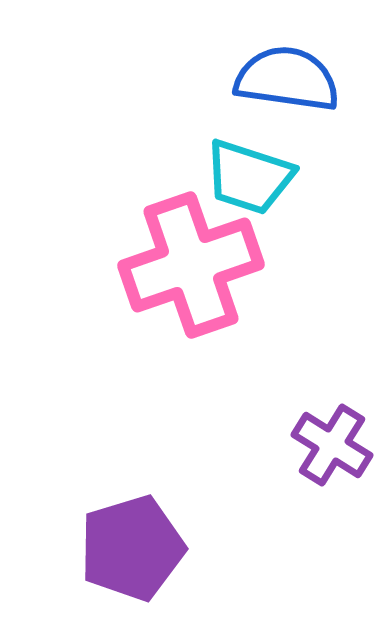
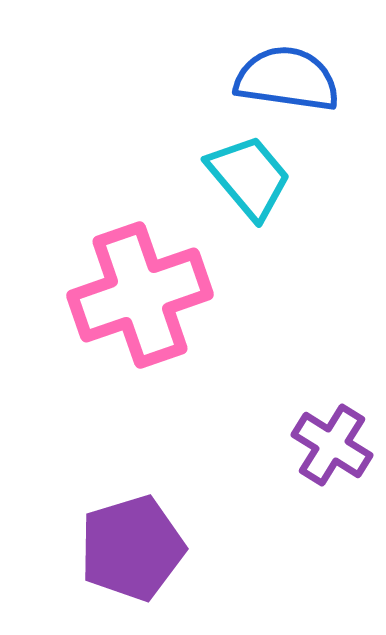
cyan trapezoid: rotated 148 degrees counterclockwise
pink cross: moved 51 px left, 30 px down
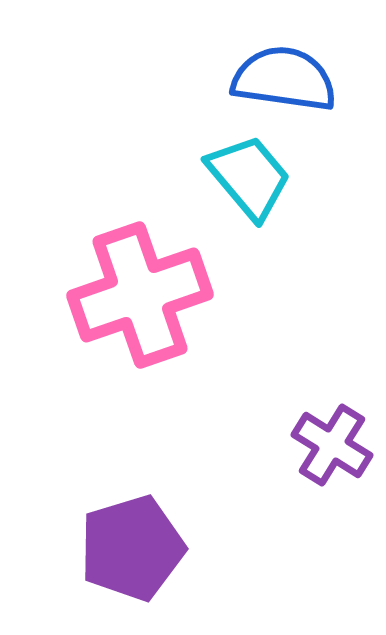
blue semicircle: moved 3 px left
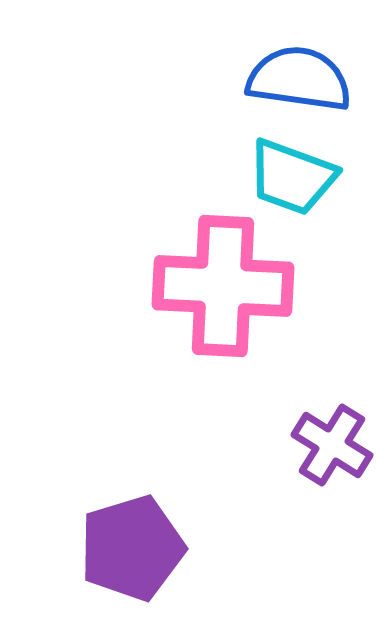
blue semicircle: moved 15 px right
cyan trapezoid: moved 43 px right; rotated 150 degrees clockwise
pink cross: moved 83 px right, 9 px up; rotated 22 degrees clockwise
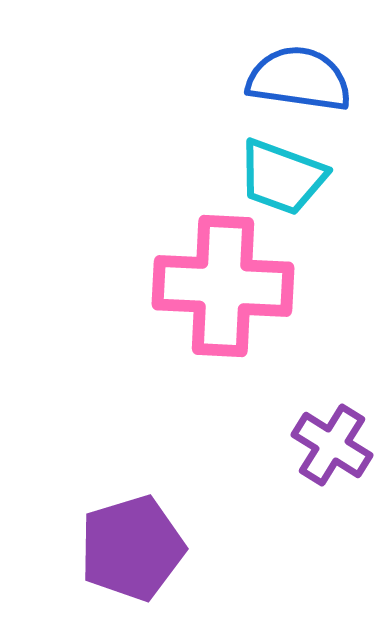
cyan trapezoid: moved 10 px left
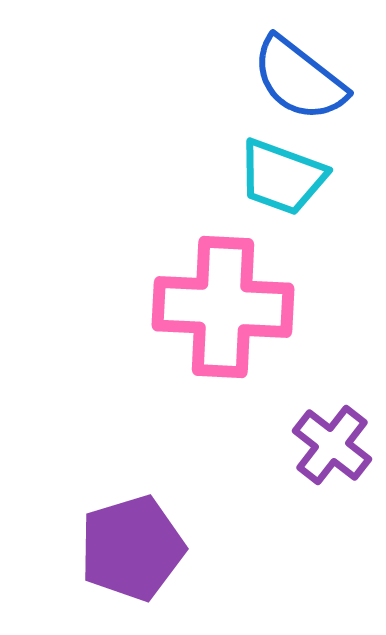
blue semicircle: rotated 150 degrees counterclockwise
pink cross: moved 21 px down
purple cross: rotated 6 degrees clockwise
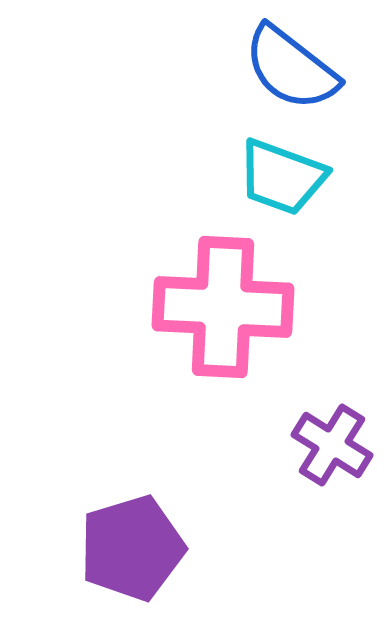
blue semicircle: moved 8 px left, 11 px up
purple cross: rotated 6 degrees counterclockwise
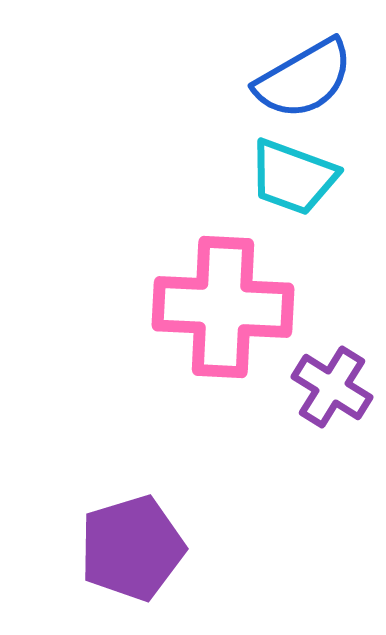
blue semicircle: moved 13 px right, 11 px down; rotated 68 degrees counterclockwise
cyan trapezoid: moved 11 px right
purple cross: moved 58 px up
